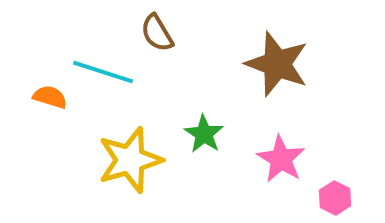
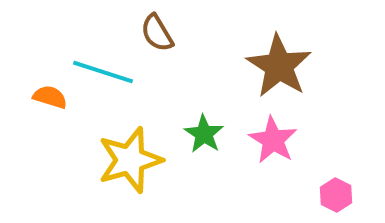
brown star: moved 2 px right, 2 px down; rotated 12 degrees clockwise
pink star: moved 8 px left, 19 px up
pink hexagon: moved 1 px right, 3 px up
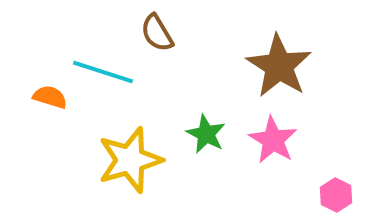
green star: moved 2 px right; rotated 6 degrees counterclockwise
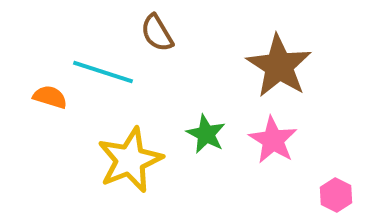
yellow star: rotated 6 degrees counterclockwise
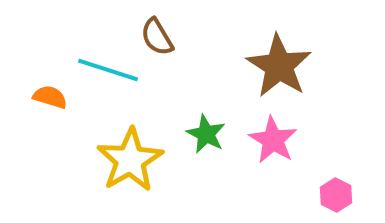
brown semicircle: moved 4 px down
cyan line: moved 5 px right, 2 px up
yellow star: rotated 8 degrees counterclockwise
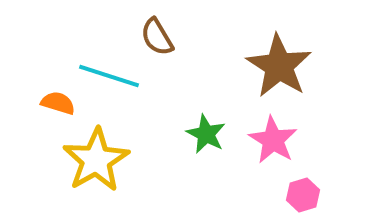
cyan line: moved 1 px right, 6 px down
orange semicircle: moved 8 px right, 6 px down
yellow star: moved 34 px left
pink hexagon: moved 33 px left; rotated 16 degrees clockwise
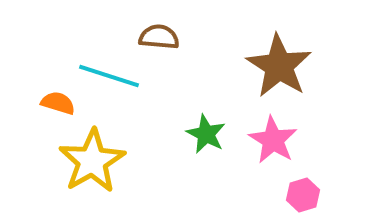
brown semicircle: moved 2 px right; rotated 126 degrees clockwise
yellow star: moved 4 px left, 1 px down
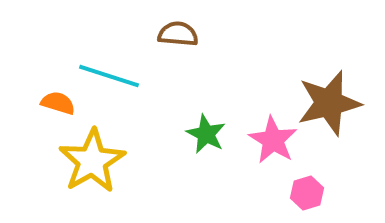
brown semicircle: moved 19 px right, 3 px up
brown star: moved 50 px right, 37 px down; rotated 26 degrees clockwise
pink hexagon: moved 4 px right, 2 px up
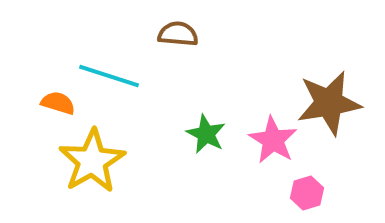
brown star: rotated 4 degrees clockwise
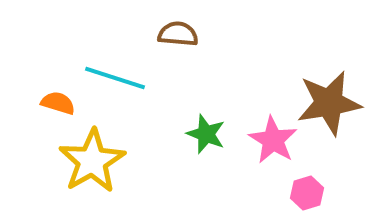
cyan line: moved 6 px right, 2 px down
green star: rotated 6 degrees counterclockwise
